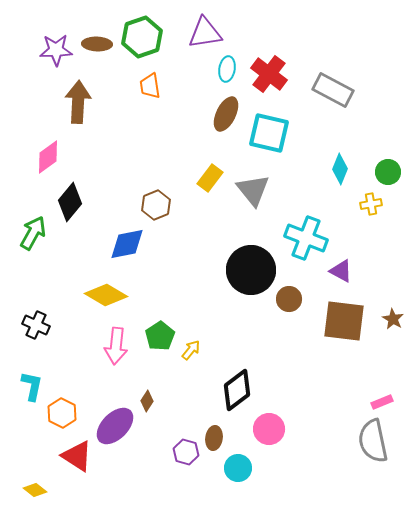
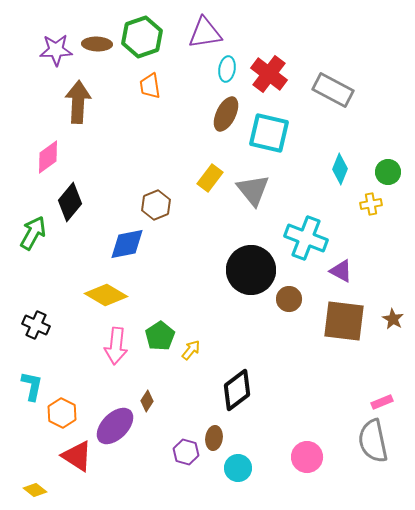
pink circle at (269, 429): moved 38 px right, 28 px down
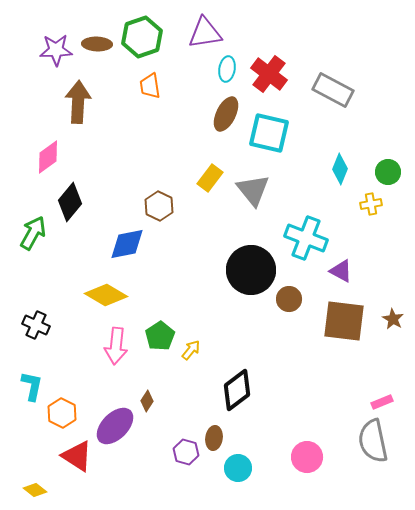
brown hexagon at (156, 205): moved 3 px right, 1 px down; rotated 12 degrees counterclockwise
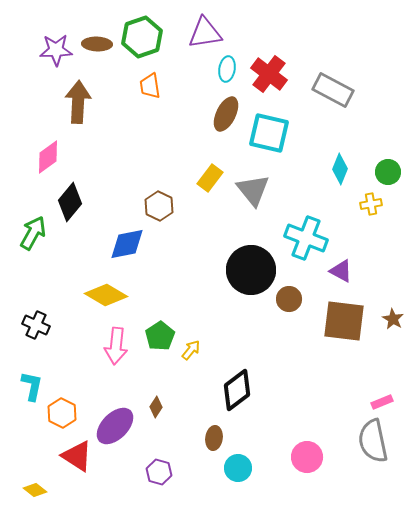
brown diamond at (147, 401): moved 9 px right, 6 px down
purple hexagon at (186, 452): moved 27 px left, 20 px down
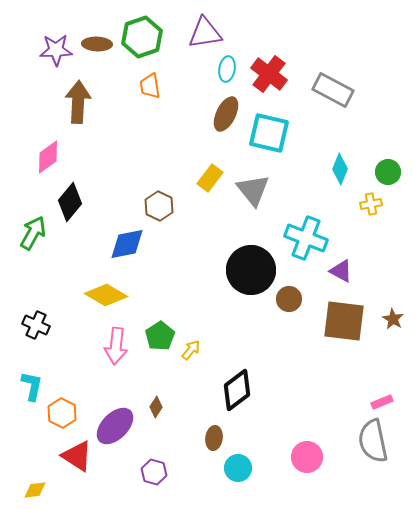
purple hexagon at (159, 472): moved 5 px left
yellow diamond at (35, 490): rotated 45 degrees counterclockwise
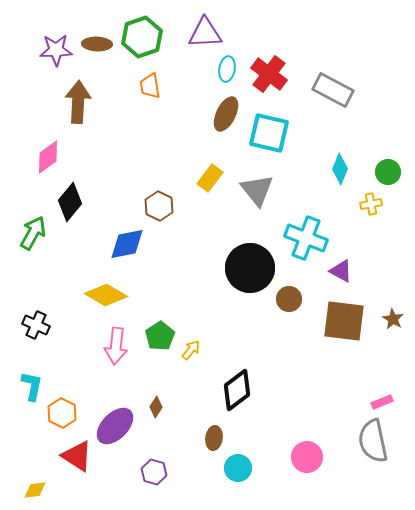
purple triangle at (205, 33): rotated 6 degrees clockwise
gray triangle at (253, 190): moved 4 px right
black circle at (251, 270): moved 1 px left, 2 px up
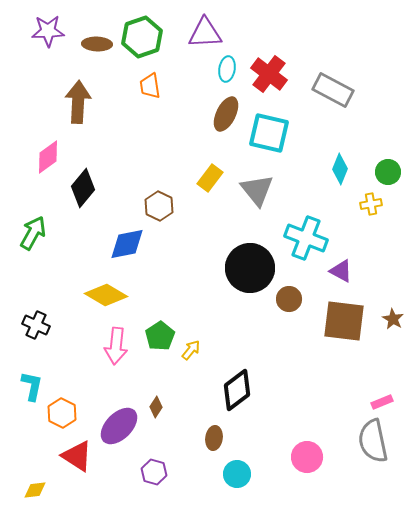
purple star at (56, 50): moved 8 px left, 19 px up
black diamond at (70, 202): moved 13 px right, 14 px up
purple ellipse at (115, 426): moved 4 px right
cyan circle at (238, 468): moved 1 px left, 6 px down
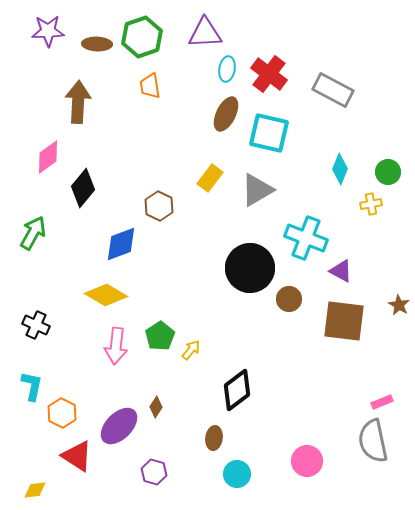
gray triangle at (257, 190): rotated 39 degrees clockwise
blue diamond at (127, 244): moved 6 px left; rotated 9 degrees counterclockwise
brown star at (393, 319): moved 6 px right, 14 px up
pink circle at (307, 457): moved 4 px down
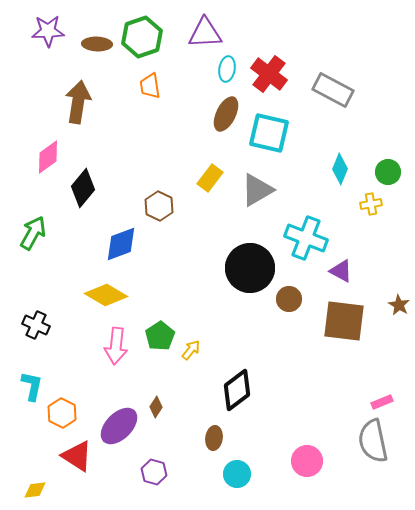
brown arrow at (78, 102): rotated 6 degrees clockwise
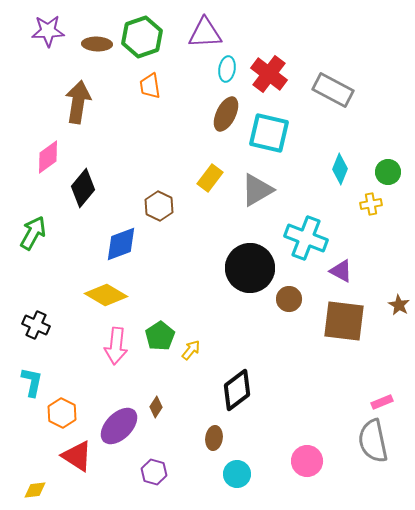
cyan L-shape at (32, 386): moved 4 px up
